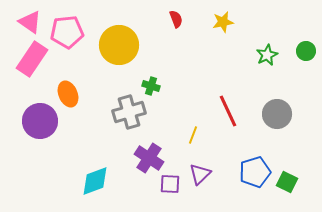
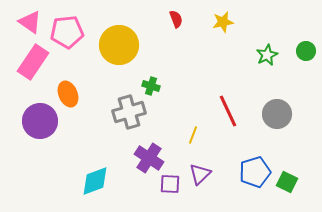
pink rectangle: moved 1 px right, 3 px down
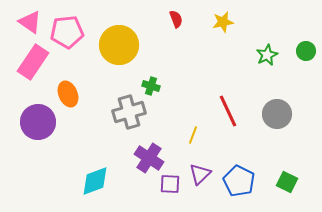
purple circle: moved 2 px left, 1 px down
blue pentagon: moved 16 px left, 9 px down; rotated 28 degrees counterclockwise
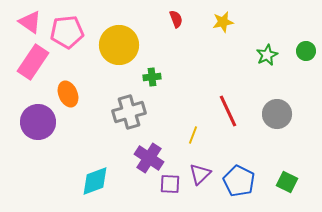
green cross: moved 1 px right, 9 px up; rotated 24 degrees counterclockwise
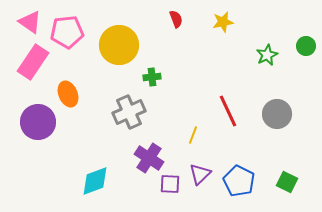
green circle: moved 5 px up
gray cross: rotated 8 degrees counterclockwise
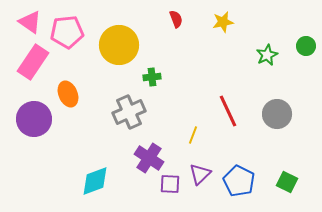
purple circle: moved 4 px left, 3 px up
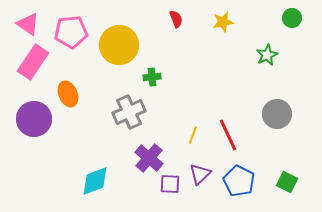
pink triangle: moved 2 px left, 2 px down
pink pentagon: moved 4 px right
green circle: moved 14 px left, 28 px up
red line: moved 24 px down
purple cross: rotated 8 degrees clockwise
